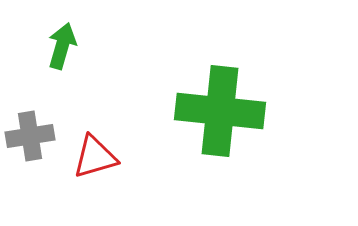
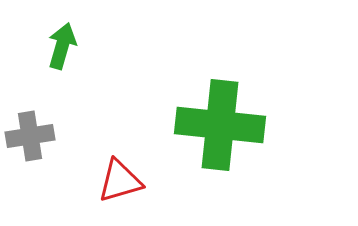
green cross: moved 14 px down
red triangle: moved 25 px right, 24 px down
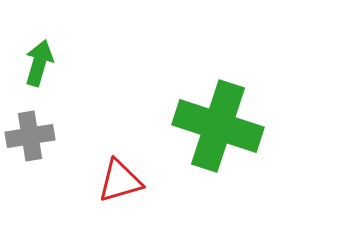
green arrow: moved 23 px left, 17 px down
green cross: moved 2 px left, 1 px down; rotated 12 degrees clockwise
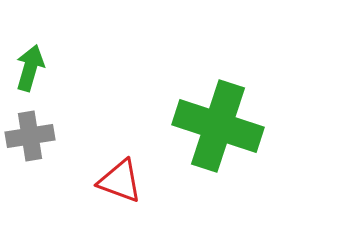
green arrow: moved 9 px left, 5 px down
red triangle: rotated 36 degrees clockwise
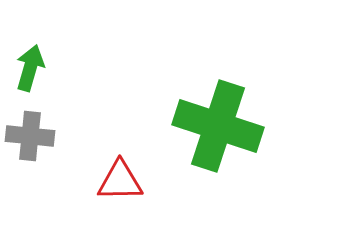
gray cross: rotated 15 degrees clockwise
red triangle: rotated 21 degrees counterclockwise
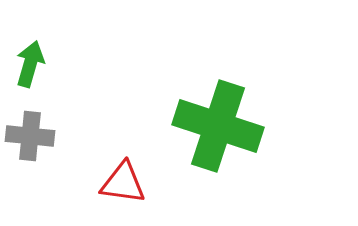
green arrow: moved 4 px up
red triangle: moved 3 px right, 2 px down; rotated 9 degrees clockwise
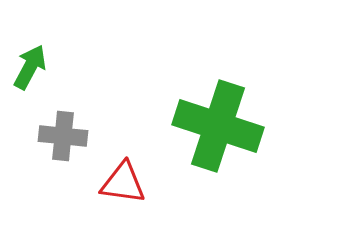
green arrow: moved 3 px down; rotated 12 degrees clockwise
gray cross: moved 33 px right
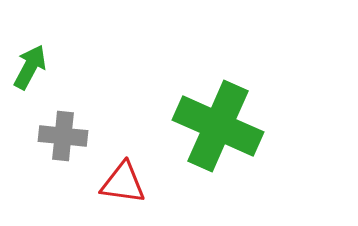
green cross: rotated 6 degrees clockwise
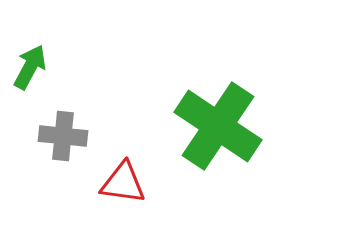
green cross: rotated 10 degrees clockwise
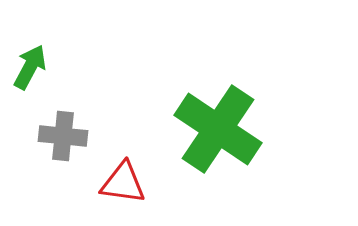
green cross: moved 3 px down
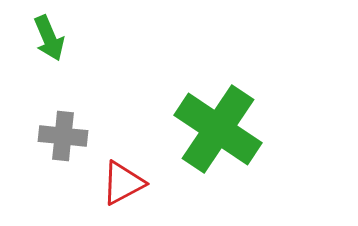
green arrow: moved 19 px right, 29 px up; rotated 129 degrees clockwise
red triangle: rotated 36 degrees counterclockwise
